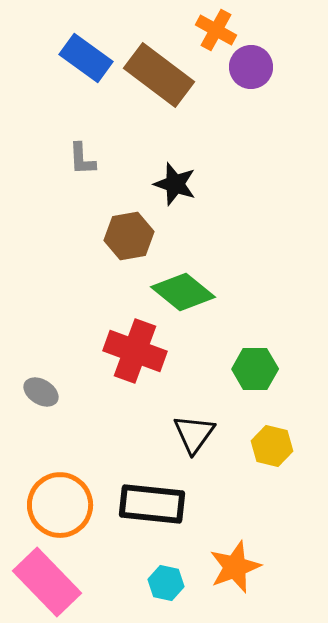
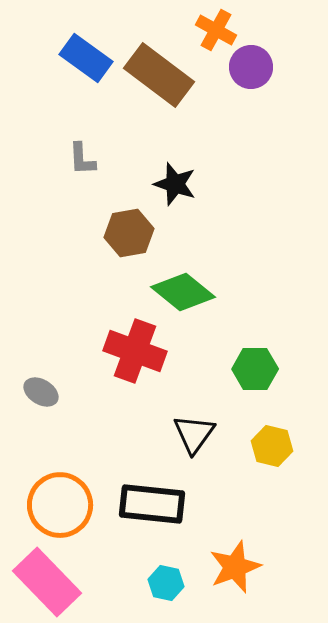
brown hexagon: moved 3 px up
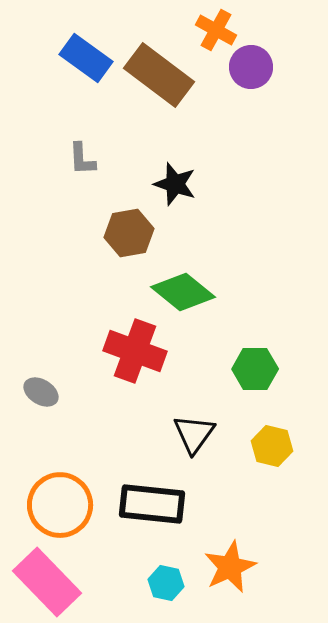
orange star: moved 5 px left; rotated 4 degrees counterclockwise
